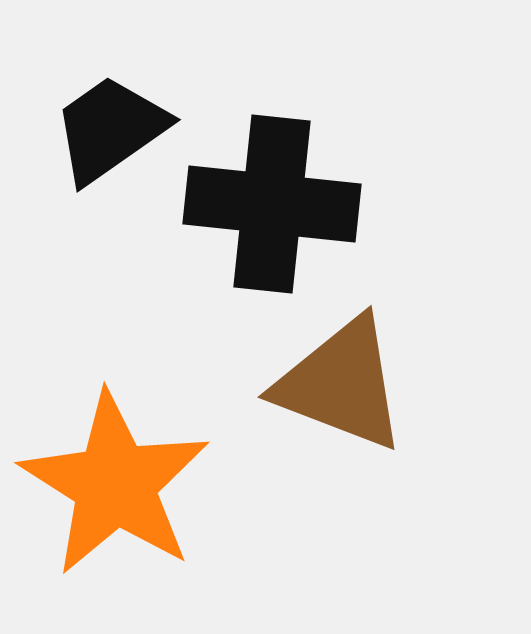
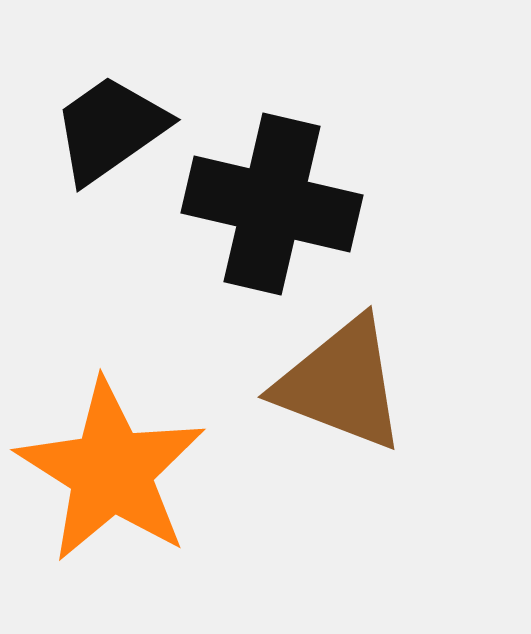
black cross: rotated 7 degrees clockwise
orange star: moved 4 px left, 13 px up
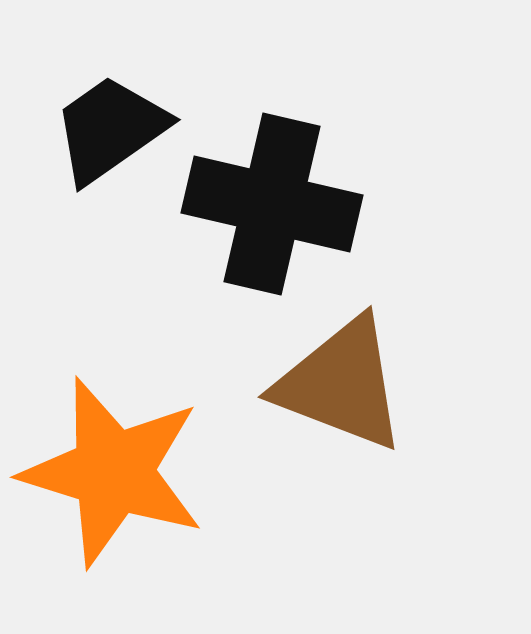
orange star: moved 2 px right, 1 px down; rotated 15 degrees counterclockwise
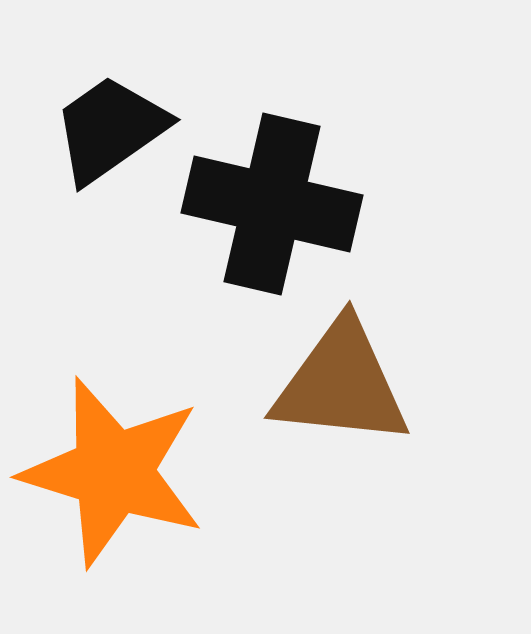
brown triangle: rotated 15 degrees counterclockwise
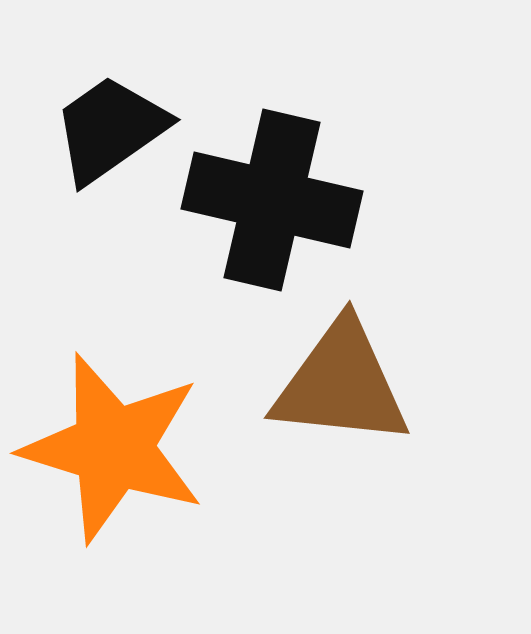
black cross: moved 4 px up
orange star: moved 24 px up
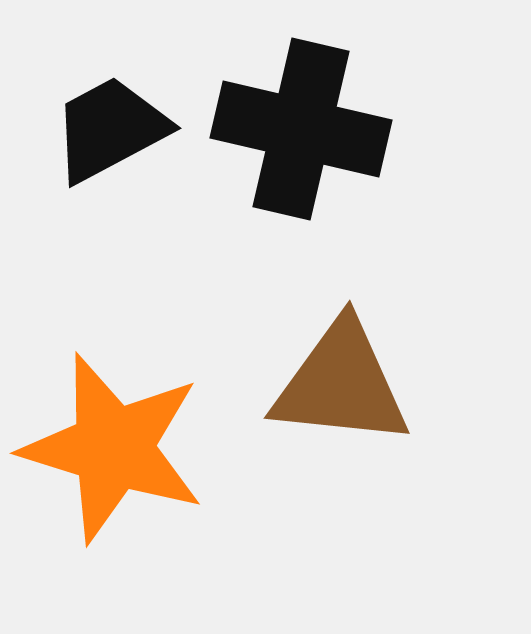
black trapezoid: rotated 7 degrees clockwise
black cross: moved 29 px right, 71 px up
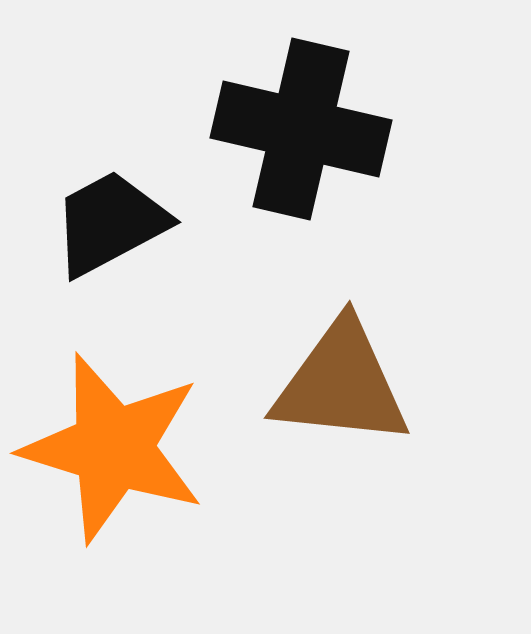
black trapezoid: moved 94 px down
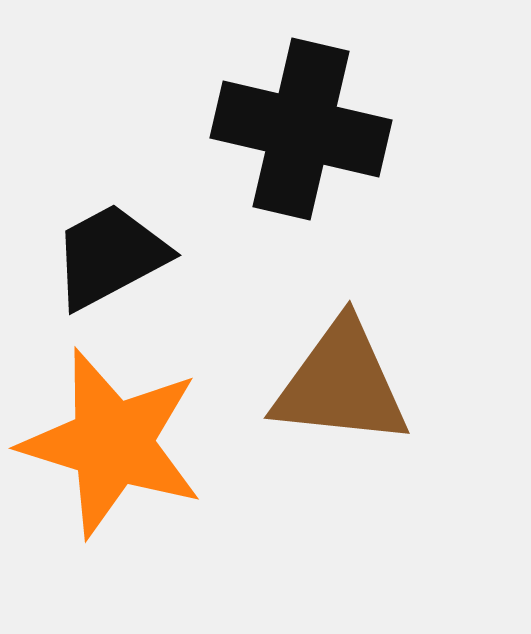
black trapezoid: moved 33 px down
orange star: moved 1 px left, 5 px up
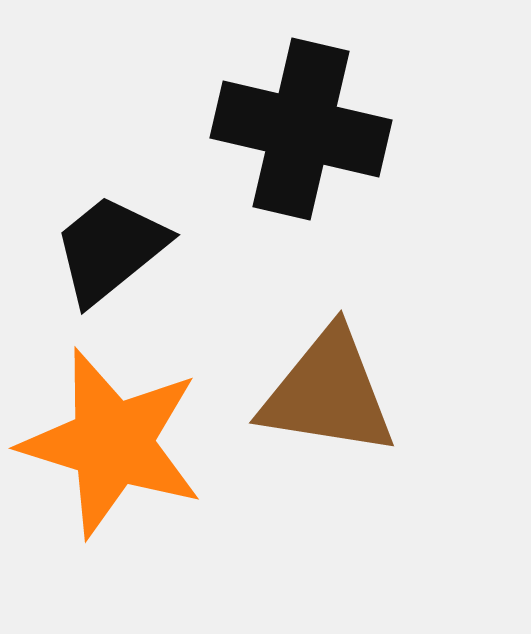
black trapezoid: moved 7 px up; rotated 11 degrees counterclockwise
brown triangle: moved 13 px left, 9 px down; rotated 3 degrees clockwise
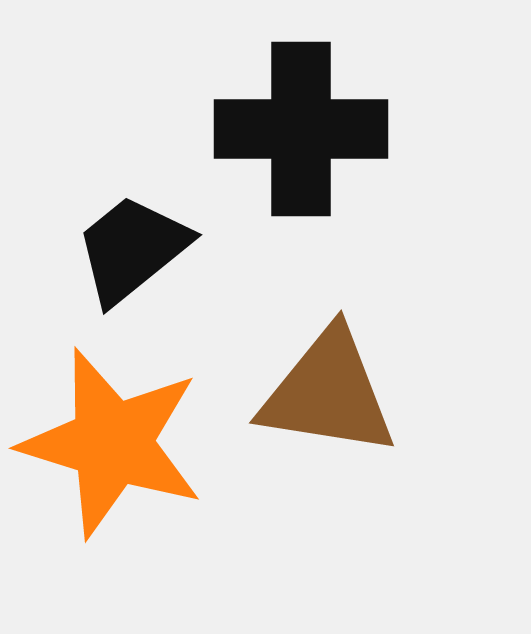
black cross: rotated 13 degrees counterclockwise
black trapezoid: moved 22 px right
